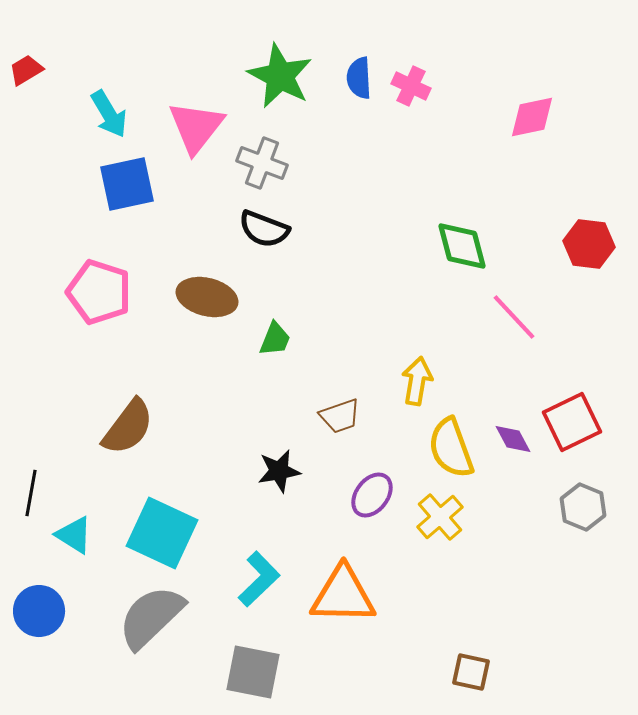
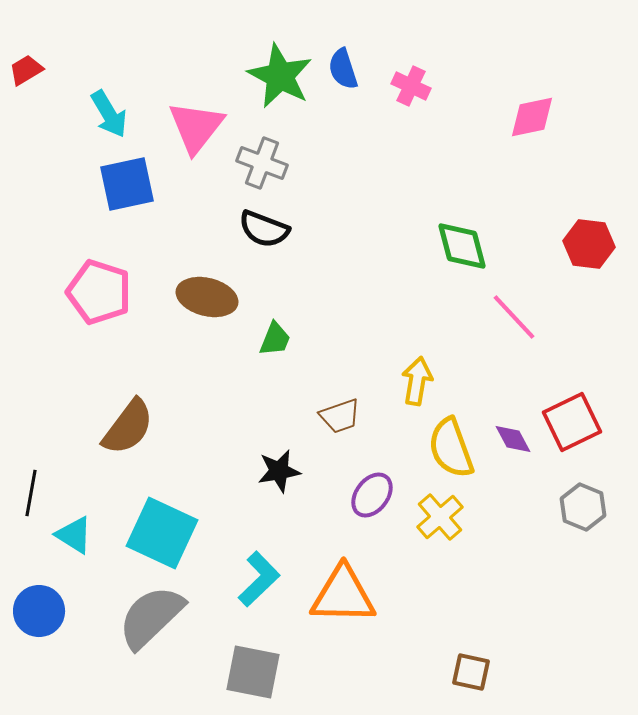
blue semicircle: moved 16 px left, 9 px up; rotated 15 degrees counterclockwise
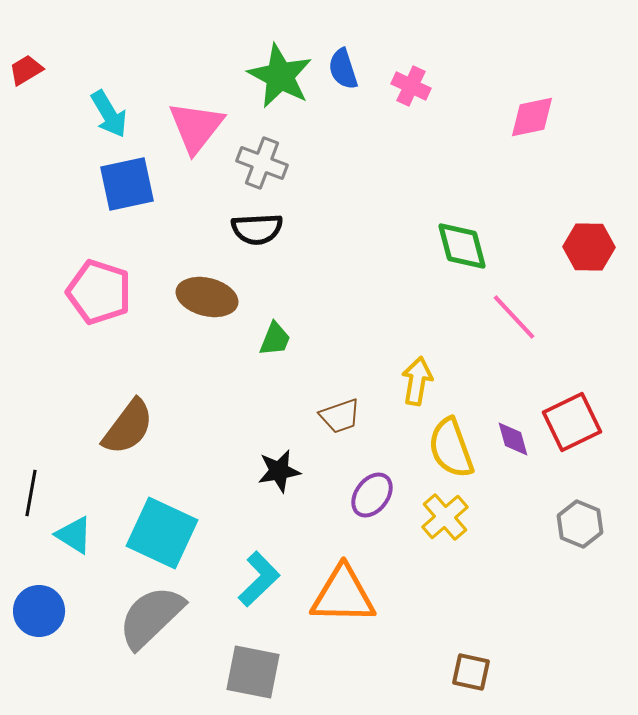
black semicircle: moved 7 px left; rotated 24 degrees counterclockwise
red hexagon: moved 3 px down; rotated 6 degrees counterclockwise
purple diamond: rotated 12 degrees clockwise
gray hexagon: moved 3 px left, 17 px down
yellow cross: moved 5 px right
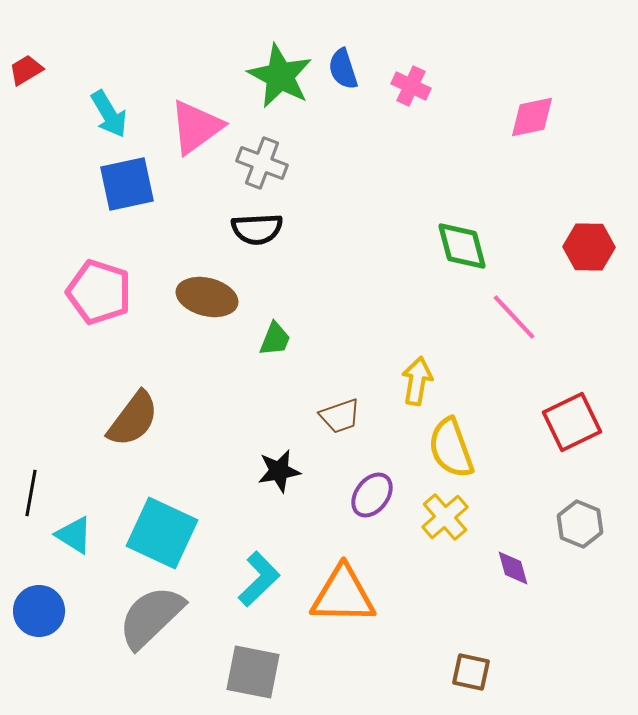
pink triangle: rotated 16 degrees clockwise
brown semicircle: moved 5 px right, 8 px up
purple diamond: moved 129 px down
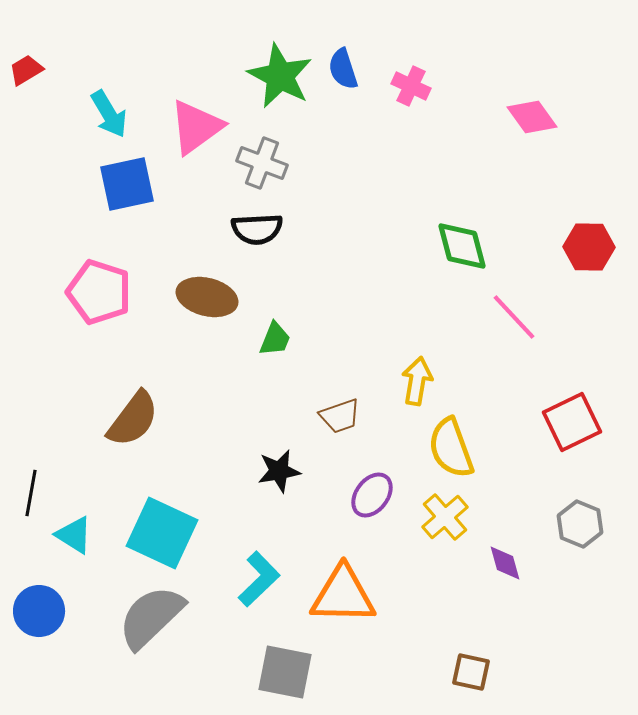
pink diamond: rotated 66 degrees clockwise
purple diamond: moved 8 px left, 5 px up
gray square: moved 32 px right
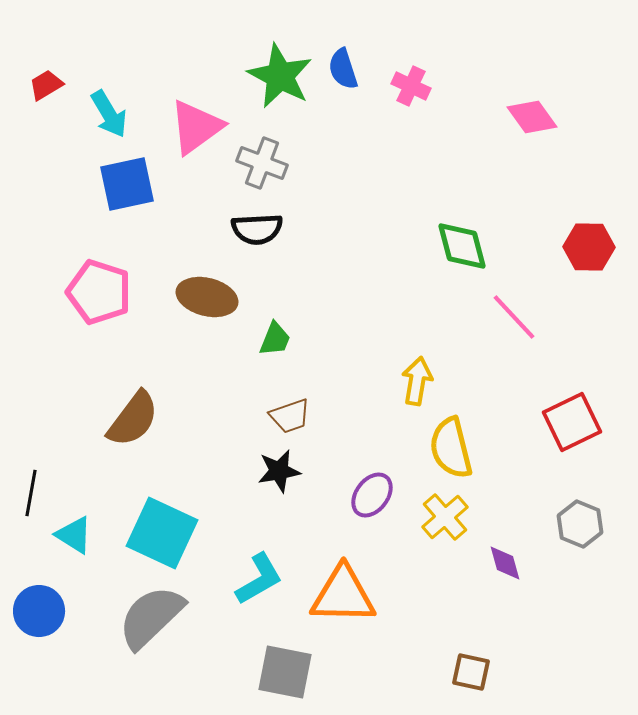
red trapezoid: moved 20 px right, 15 px down
brown trapezoid: moved 50 px left
yellow semicircle: rotated 6 degrees clockwise
cyan L-shape: rotated 14 degrees clockwise
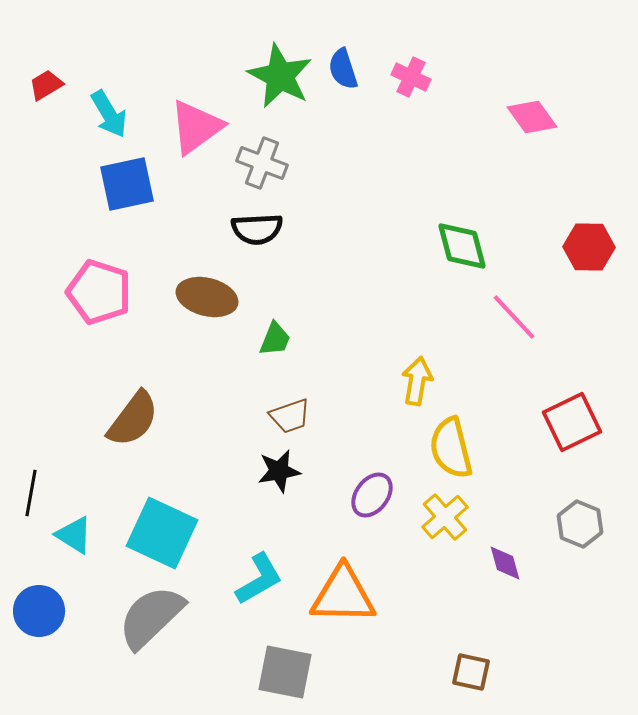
pink cross: moved 9 px up
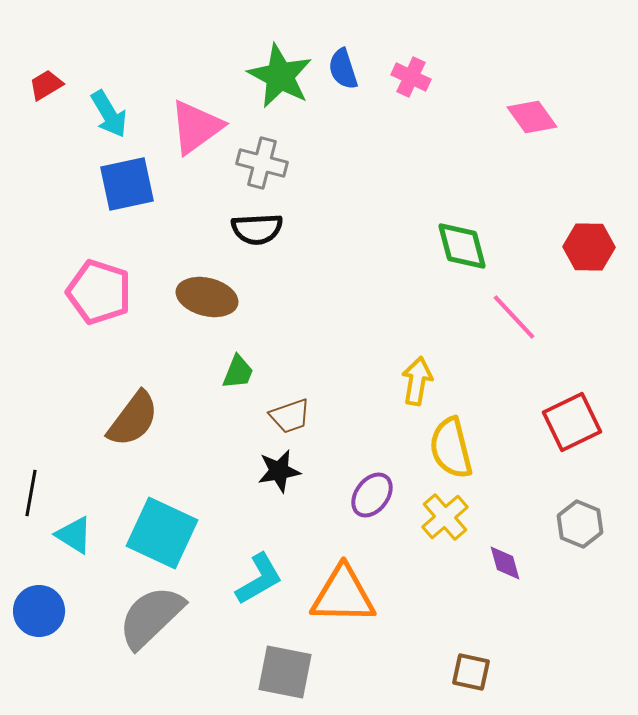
gray cross: rotated 6 degrees counterclockwise
green trapezoid: moved 37 px left, 33 px down
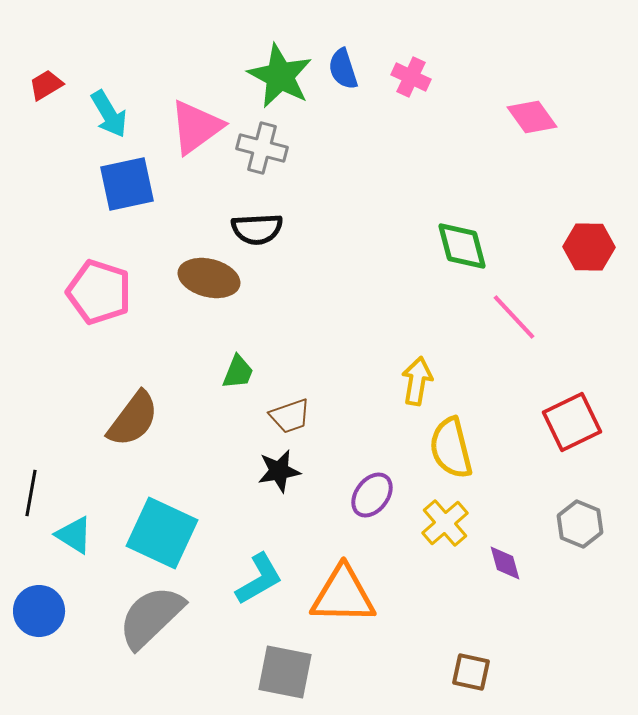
gray cross: moved 15 px up
brown ellipse: moved 2 px right, 19 px up
yellow cross: moved 6 px down
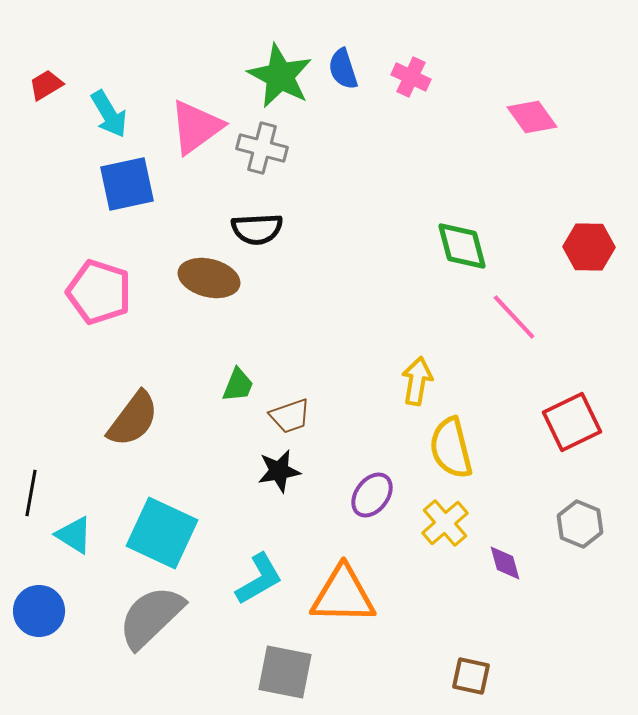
green trapezoid: moved 13 px down
brown square: moved 4 px down
